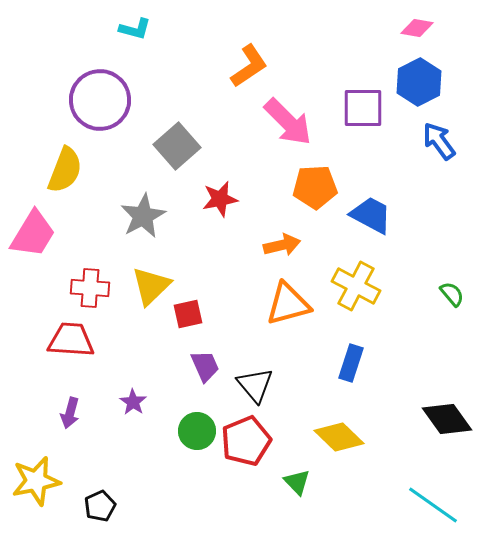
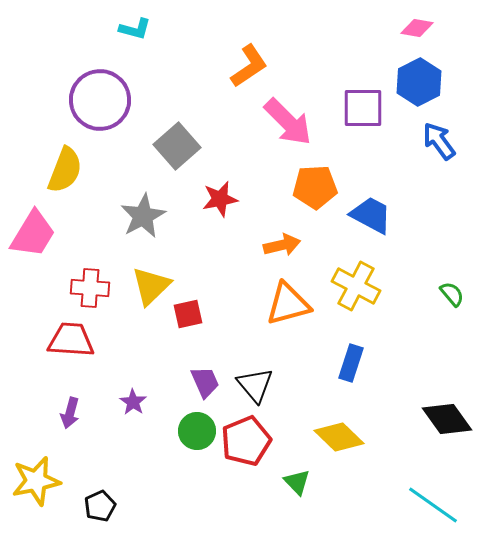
purple trapezoid: moved 16 px down
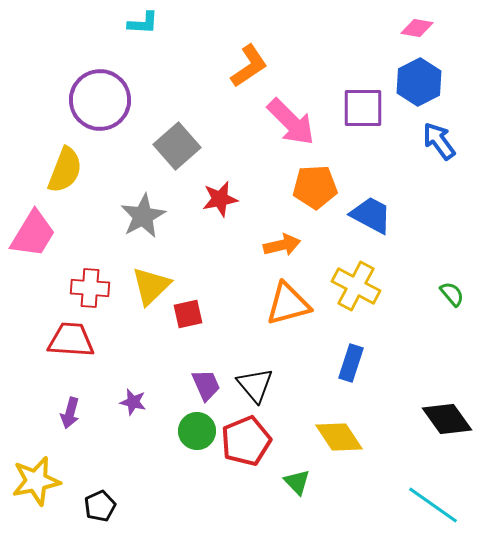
cyan L-shape: moved 8 px right, 6 px up; rotated 12 degrees counterclockwise
pink arrow: moved 3 px right
purple trapezoid: moved 1 px right, 3 px down
purple star: rotated 20 degrees counterclockwise
yellow diamond: rotated 12 degrees clockwise
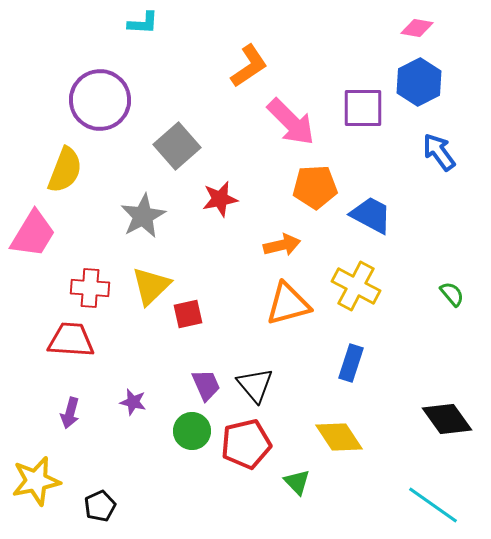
blue arrow: moved 11 px down
green circle: moved 5 px left
red pentagon: moved 3 px down; rotated 9 degrees clockwise
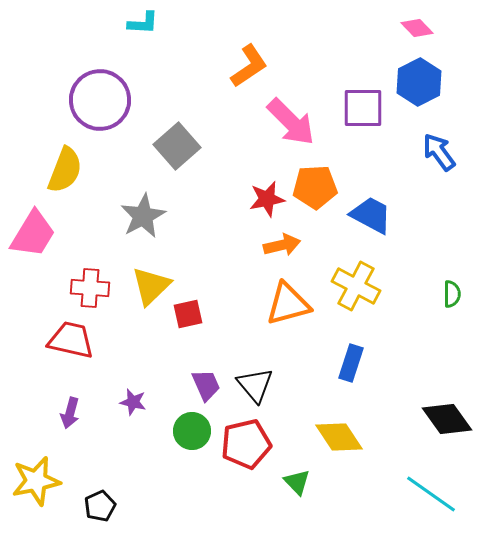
pink diamond: rotated 36 degrees clockwise
red star: moved 47 px right
green semicircle: rotated 40 degrees clockwise
red trapezoid: rotated 9 degrees clockwise
cyan line: moved 2 px left, 11 px up
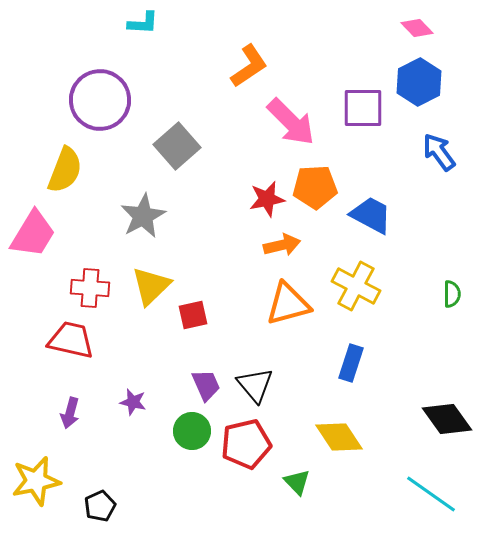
red square: moved 5 px right, 1 px down
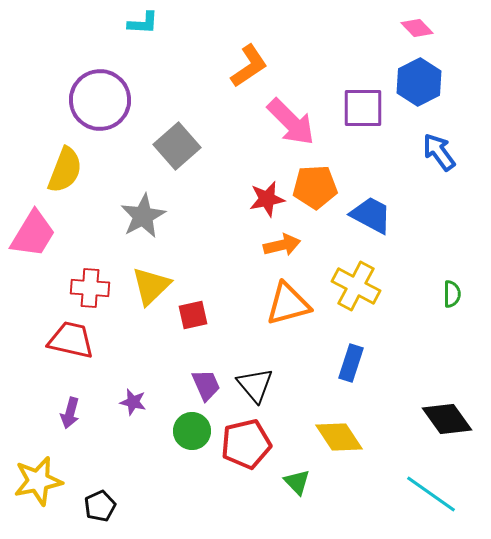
yellow star: moved 2 px right
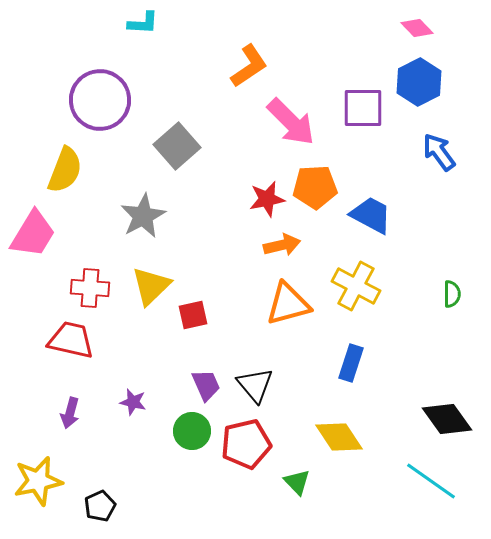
cyan line: moved 13 px up
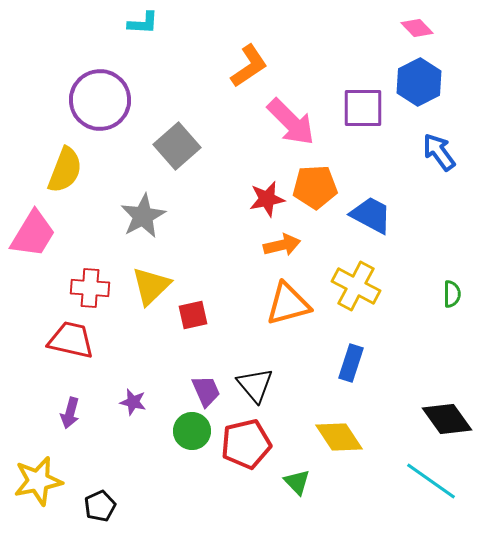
purple trapezoid: moved 6 px down
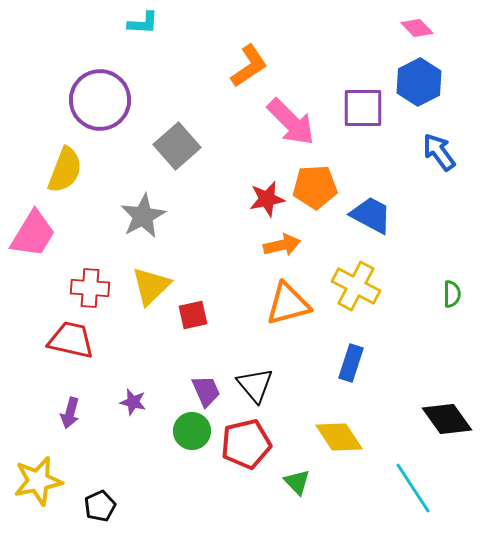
cyan line: moved 18 px left, 7 px down; rotated 22 degrees clockwise
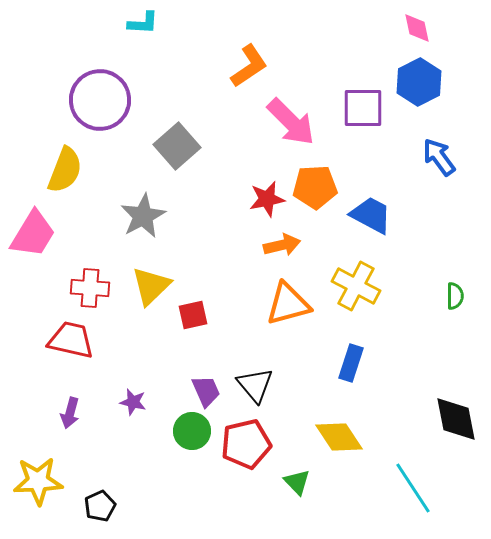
pink diamond: rotated 32 degrees clockwise
blue arrow: moved 5 px down
green semicircle: moved 3 px right, 2 px down
black diamond: moved 9 px right; rotated 24 degrees clockwise
yellow star: rotated 9 degrees clockwise
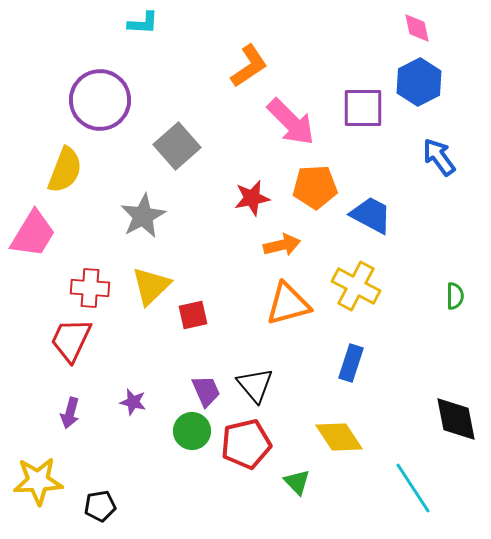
red star: moved 15 px left, 1 px up
red trapezoid: rotated 78 degrees counterclockwise
black pentagon: rotated 16 degrees clockwise
